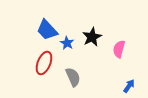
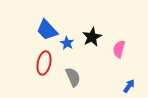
red ellipse: rotated 10 degrees counterclockwise
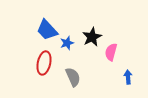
blue star: rotated 24 degrees clockwise
pink semicircle: moved 8 px left, 3 px down
blue arrow: moved 1 px left, 9 px up; rotated 40 degrees counterclockwise
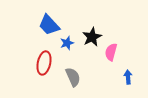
blue trapezoid: moved 2 px right, 5 px up
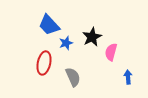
blue star: moved 1 px left
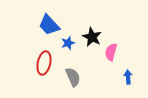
black star: rotated 18 degrees counterclockwise
blue star: moved 2 px right
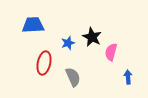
blue trapezoid: moved 16 px left; rotated 130 degrees clockwise
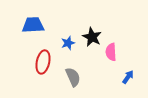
pink semicircle: rotated 18 degrees counterclockwise
red ellipse: moved 1 px left, 1 px up
blue arrow: rotated 40 degrees clockwise
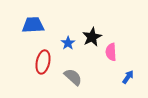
black star: rotated 18 degrees clockwise
blue star: rotated 16 degrees counterclockwise
gray semicircle: rotated 24 degrees counterclockwise
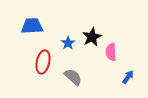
blue trapezoid: moved 1 px left, 1 px down
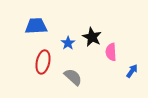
blue trapezoid: moved 4 px right
black star: rotated 18 degrees counterclockwise
blue arrow: moved 4 px right, 6 px up
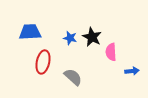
blue trapezoid: moved 6 px left, 6 px down
blue star: moved 2 px right, 5 px up; rotated 24 degrees counterclockwise
blue arrow: rotated 48 degrees clockwise
